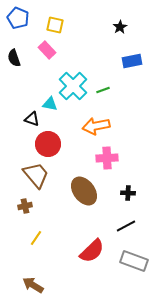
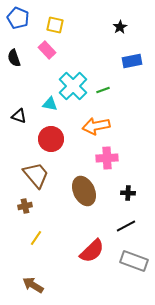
black triangle: moved 13 px left, 3 px up
red circle: moved 3 px right, 5 px up
brown ellipse: rotated 12 degrees clockwise
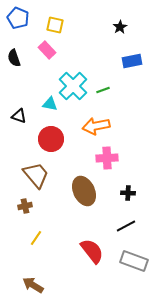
red semicircle: rotated 84 degrees counterclockwise
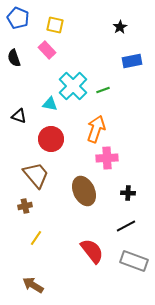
orange arrow: moved 3 px down; rotated 120 degrees clockwise
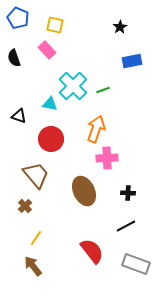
brown cross: rotated 32 degrees counterclockwise
gray rectangle: moved 2 px right, 3 px down
brown arrow: moved 19 px up; rotated 20 degrees clockwise
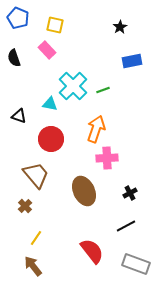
black cross: moved 2 px right; rotated 32 degrees counterclockwise
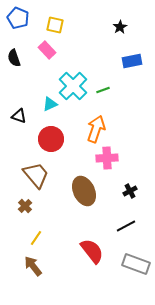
cyan triangle: rotated 35 degrees counterclockwise
black cross: moved 2 px up
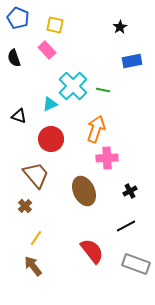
green line: rotated 32 degrees clockwise
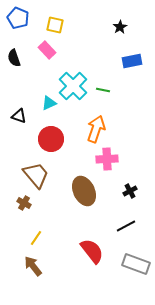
cyan triangle: moved 1 px left, 1 px up
pink cross: moved 1 px down
brown cross: moved 1 px left, 3 px up; rotated 16 degrees counterclockwise
